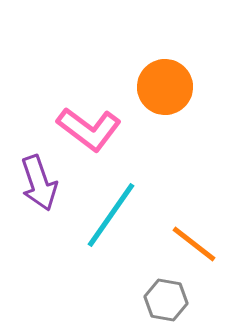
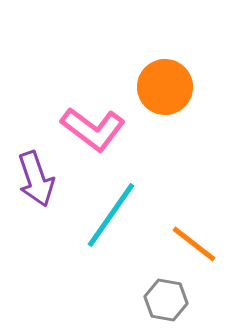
pink L-shape: moved 4 px right
purple arrow: moved 3 px left, 4 px up
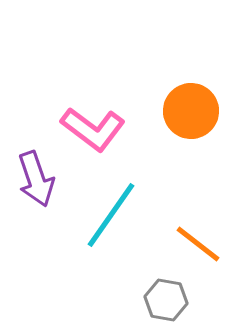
orange circle: moved 26 px right, 24 px down
orange line: moved 4 px right
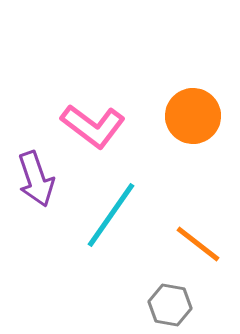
orange circle: moved 2 px right, 5 px down
pink L-shape: moved 3 px up
gray hexagon: moved 4 px right, 5 px down
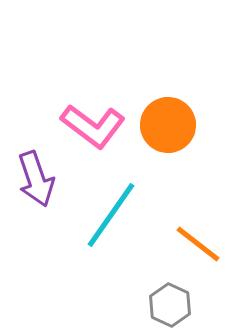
orange circle: moved 25 px left, 9 px down
gray hexagon: rotated 15 degrees clockwise
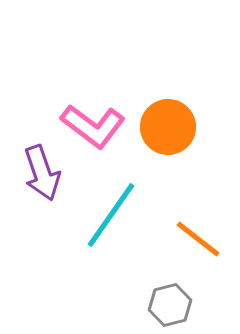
orange circle: moved 2 px down
purple arrow: moved 6 px right, 6 px up
orange line: moved 5 px up
gray hexagon: rotated 21 degrees clockwise
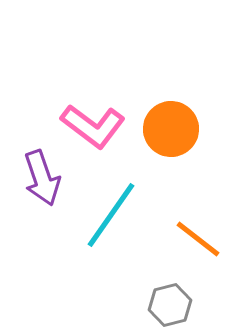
orange circle: moved 3 px right, 2 px down
purple arrow: moved 5 px down
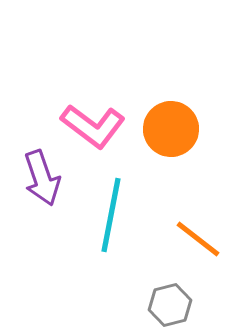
cyan line: rotated 24 degrees counterclockwise
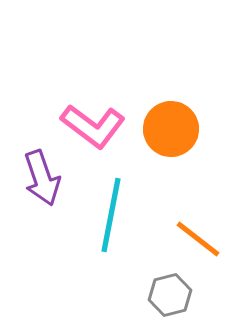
gray hexagon: moved 10 px up
